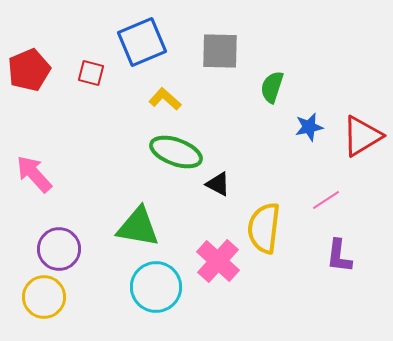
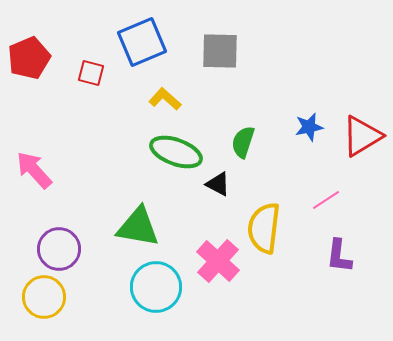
red pentagon: moved 12 px up
green semicircle: moved 29 px left, 55 px down
pink arrow: moved 4 px up
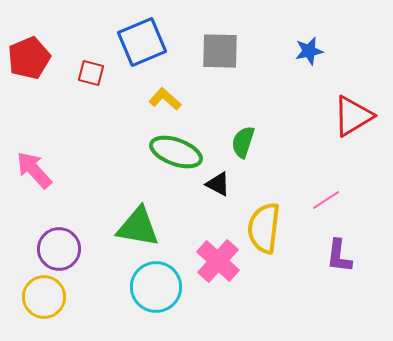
blue star: moved 76 px up
red triangle: moved 9 px left, 20 px up
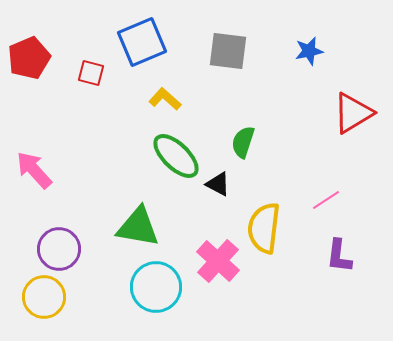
gray square: moved 8 px right; rotated 6 degrees clockwise
red triangle: moved 3 px up
green ellipse: moved 4 px down; rotated 24 degrees clockwise
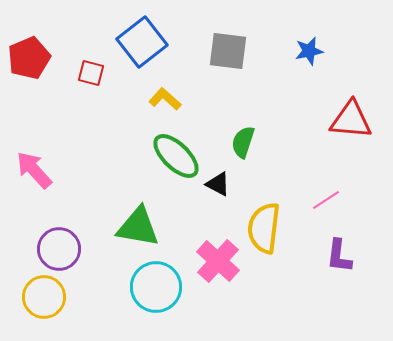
blue square: rotated 15 degrees counterclockwise
red triangle: moved 2 px left, 7 px down; rotated 36 degrees clockwise
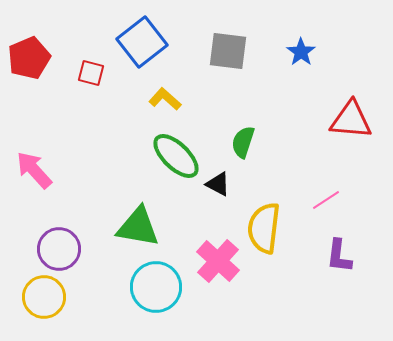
blue star: moved 8 px left, 1 px down; rotated 24 degrees counterclockwise
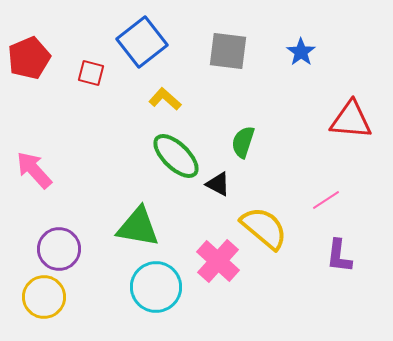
yellow semicircle: rotated 123 degrees clockwise
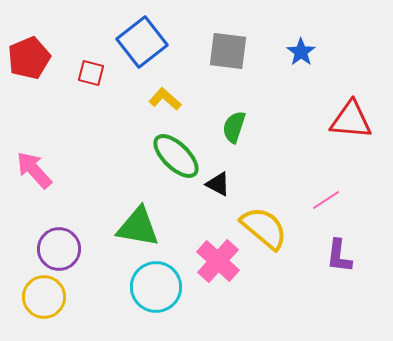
green semicircle: moved 9 px left, 15 px up
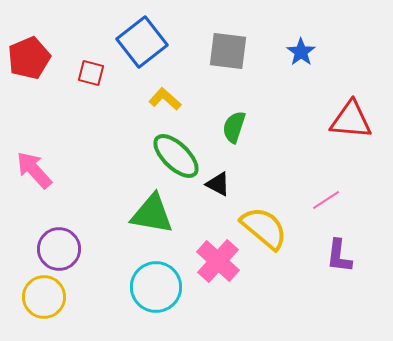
green triangle: moved 14 px right, 13 px up
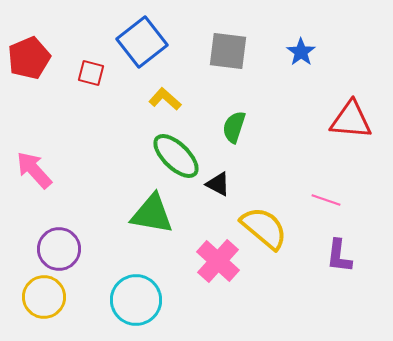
pink line: rotated 52 degrees clockwise
cyan circle: moved 20 px left, 13 px down
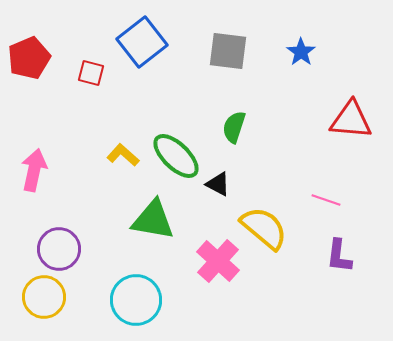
yellow L-shape: moved 42 px left, 56 px down
pink arrow: rotated 54 degrees clockwise
green triangle: moved 1 px right, 6 px down
